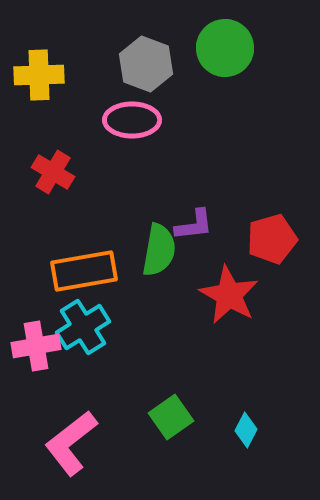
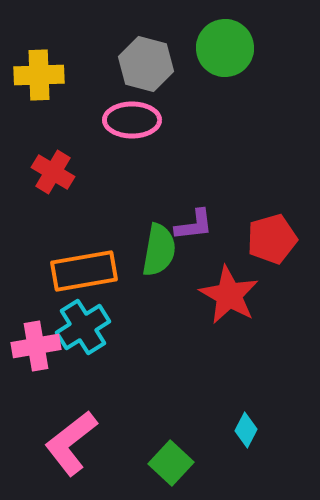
gray hexagon: rotated 6 degrees counterclockwise
green square: moved 46 px down; rotated 12 degrees counterclockwise
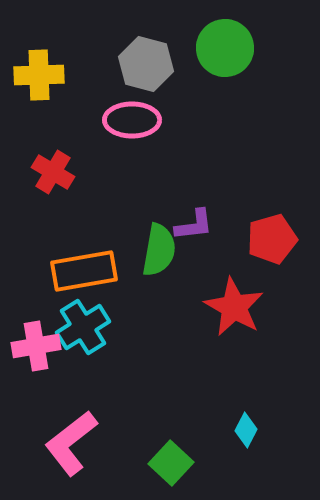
red star: moved 5 px right, 12 px down
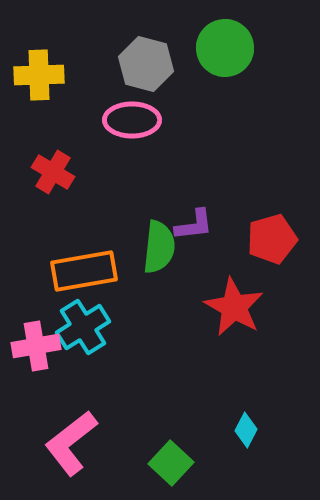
green semicircle: moved 3 px up; rotated 4 degrees counterclockwise
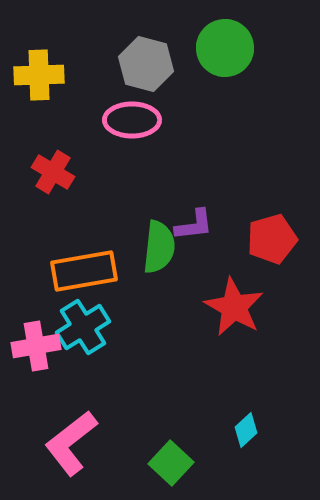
cyan diamond: rotated 20 degrees clockwise
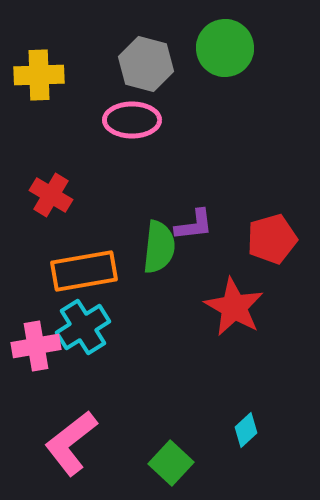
red cross: moved 2 px left, 23 px down
